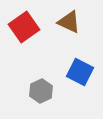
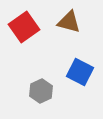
brown triangle: rotated 10 degrees counterclockwise
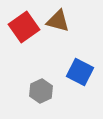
brown triangle: moved 11 px left, 1 px up
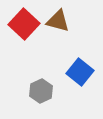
red square: moved 3 px up; rotated 12 degrees counterclockwise
blue square: rotated 12 degrees clockwise
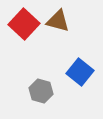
gray hexagon: rotated 20 degrees counterclockwise
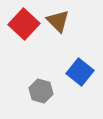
brown triangle: rotated 30 degrees clockwise
